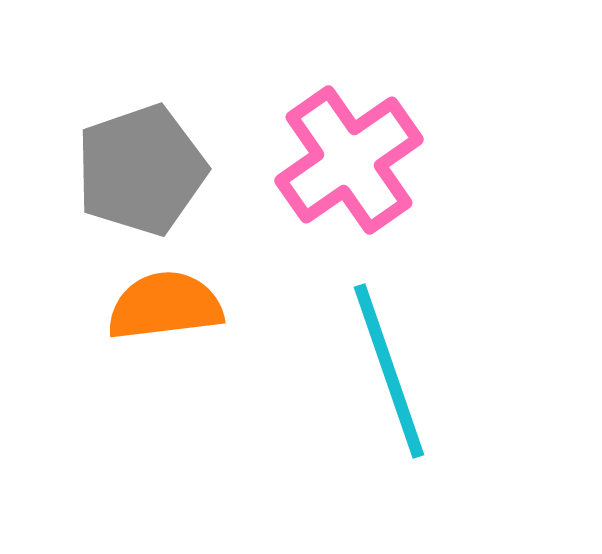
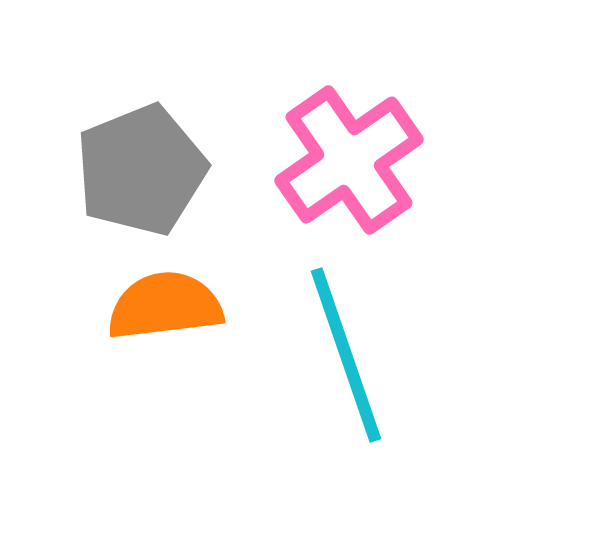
gray pentagon: rotated 3 degrees counterclockwise
cyan line: moved 43 px left, 16 px up
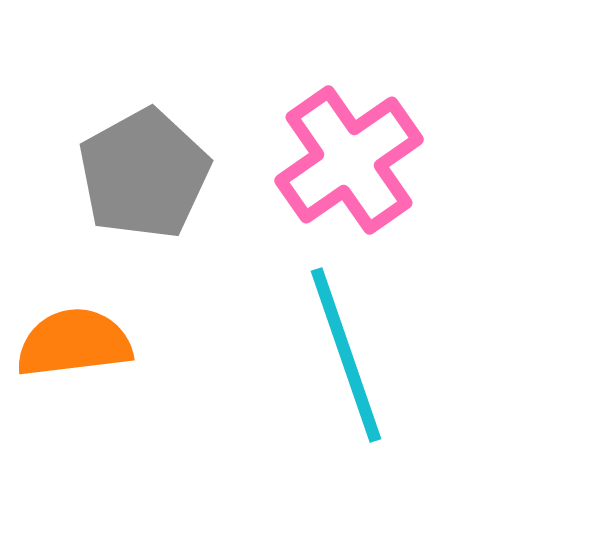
gray pentagon: moved 3 px right, 4 px down; rotated 7 degrees counterclockwise
orange semicircle: moved 91 px left, 37 px down
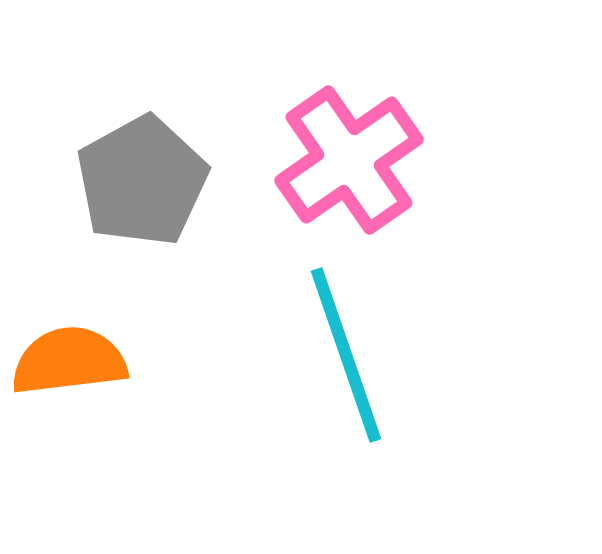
gray pentagon: moved 2 px left, 7 px down
orange semicircle: moved 5 px left, 18 px down
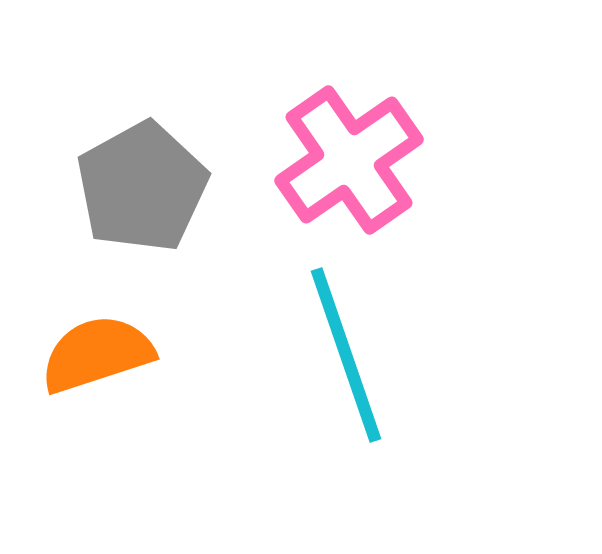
gray pentagon: moved 6 px down
orange semicircle: moved 28 px right, 7 px up; rotated 11 degrees counterclockwise
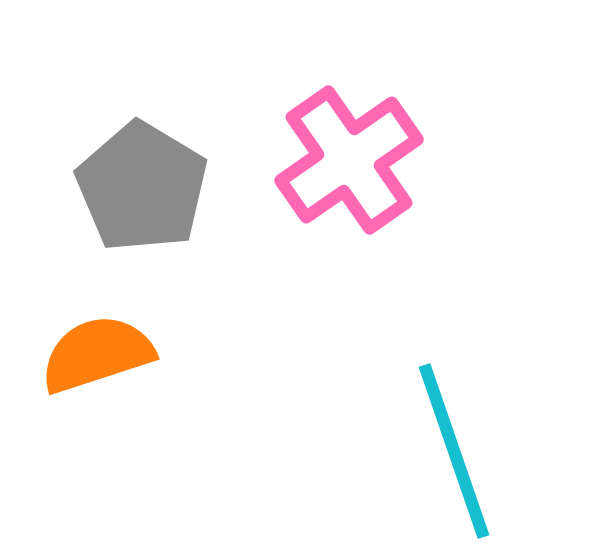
gray pentagon: rotated 12 degrees counterclockwise
cyan line: moved 108 px right, 96 px down
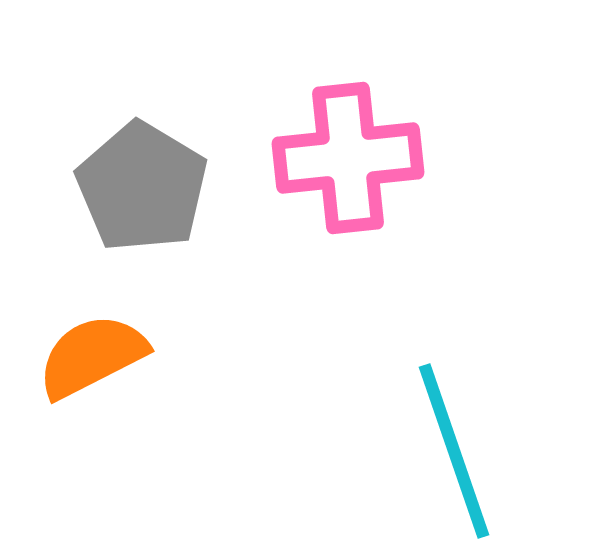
pink cross: moved 1 px left, 2 px up; rotated 29 degrees clockwise
orange semicircle: moved 5 px left, 2 px down; rotated 9 degrees counterclockwise
